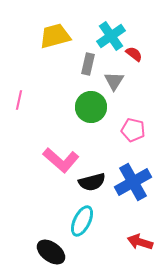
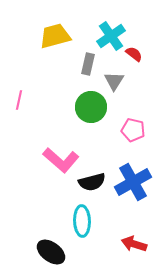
cyan ellipse: rotated 28 degrees counterclockwise
red arrow: moved 6 px left, 2 px down
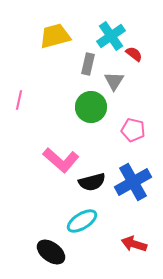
cyan ellipse: rotated 60 degrees clockwise
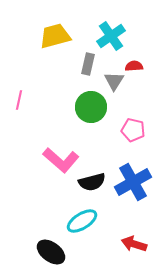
red semicircle: moved 12 px down; rotated 42 degrees counterclockwise
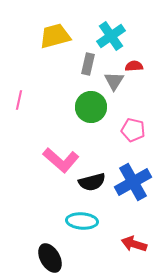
cyan ellipse: rotated 36 degrees clockwise
black ellipse: moved 1 px left, 6 px down; rotated 24 degrees clockwise
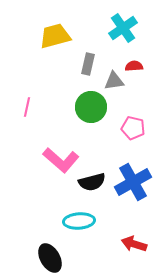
cyan cross: moved 12 px right, 8 px up
gray triangle: rotated 50 degrees clockwise
pink line: moved 8 px right, 7 px down
pink pentagon: moved 2 px up
cyan ellipse: moved 3 px left; rotated 8 degrees counterclockwise
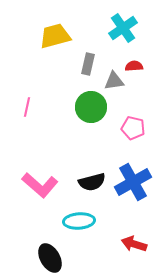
pink L-shape: moved 21 px left, 25 px down
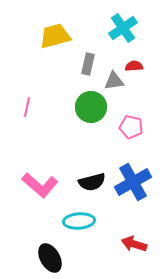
pink pentagon: moved 2 px left, 1 px up
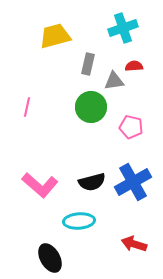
cyan cross: rotated 16 degrees clockwise
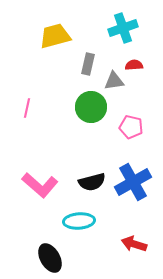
red semicircle: moved 1 px up
pink line: moved 1 px down
